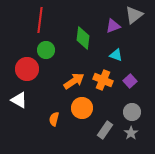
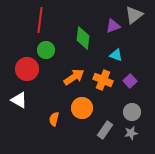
orange arrow: moved 4 px up
gray star: rotated 24 degrees clockwise
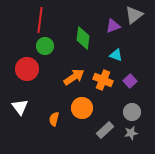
green circle: moved 1 px left, 4 px up
white triangle: moved 1 px right, 7 px down; rotated 24 degrees clockwise
gray rectangle: rotated 12 degrees clockwise
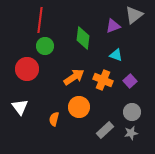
orange circle: moved 3 px left, 1 px up
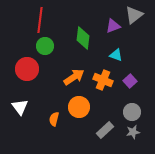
gray star: moved 2 px right, 1 px up
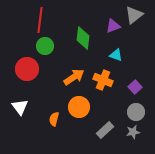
purple square: moved 5 px right, 6 px down
gray circle: moved 4 px right
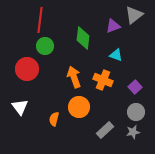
orange arrow: rotated 75 degrees counterclockwise
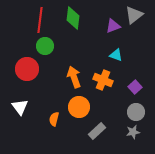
green diamond: moved 10 px left, 20 px up
gray rectangle: moved 8 px left, 1 px down
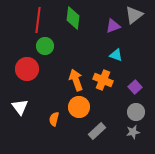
red line: moved 2 px left
orange arrow: moved 2 px right, 3 px down
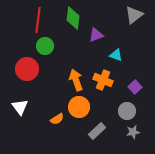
purple triangle: moved 17 px left, 9 px down
gray circle: moved 9 px left, 1 px up
orange semicircle: moved 3 px right; rotated 136 degrees counterclockwise
